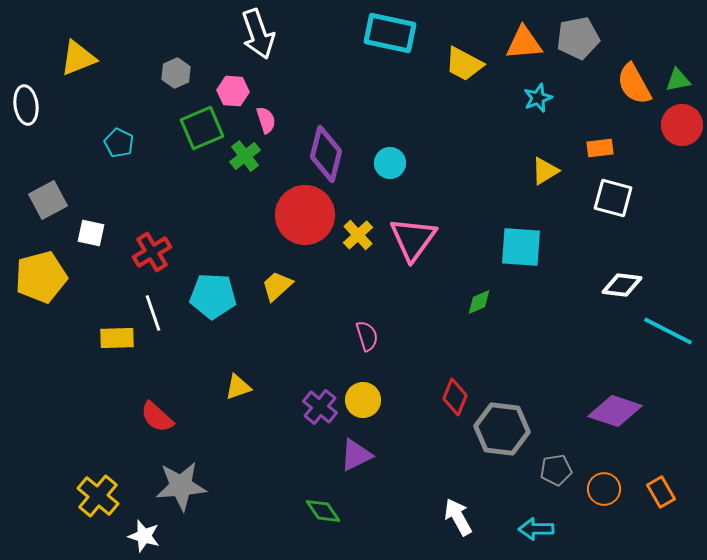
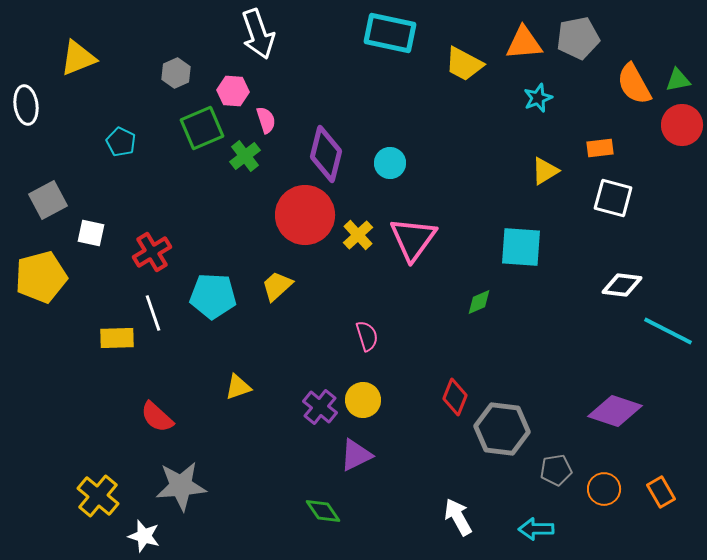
cyan pentagon at (119, 143): moved 2 px right, 1 px up
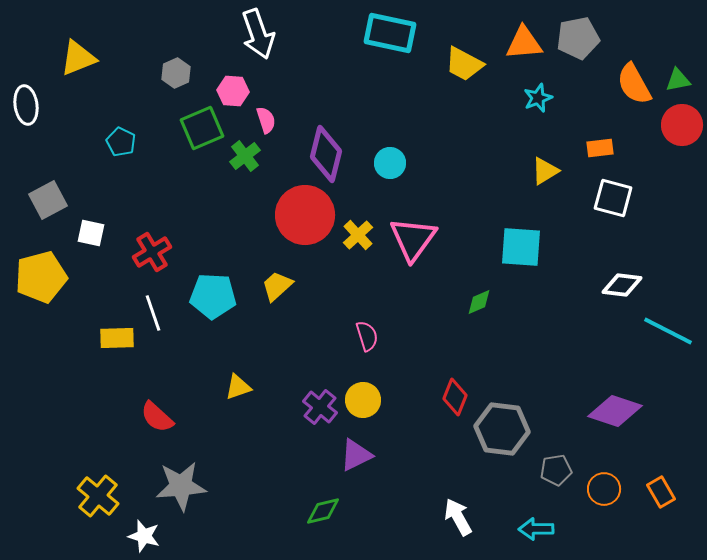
green diamond at (323, 511): rotated 69 degrees counterclockwise
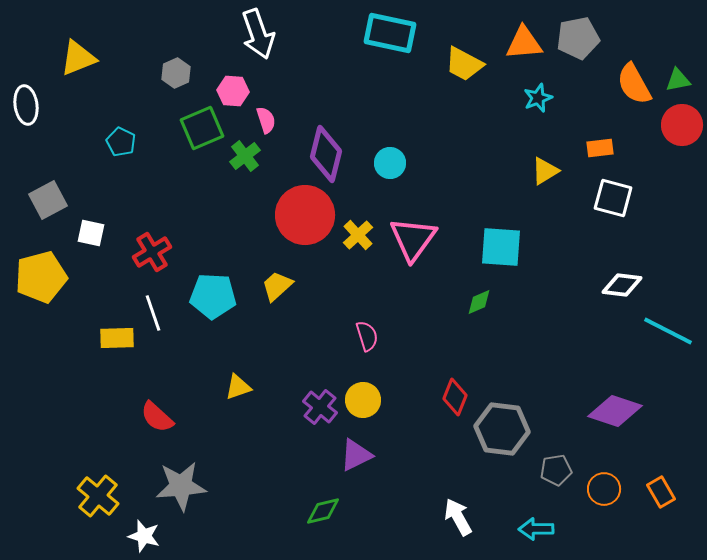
cyan square at (521, 247): moved 20 px left
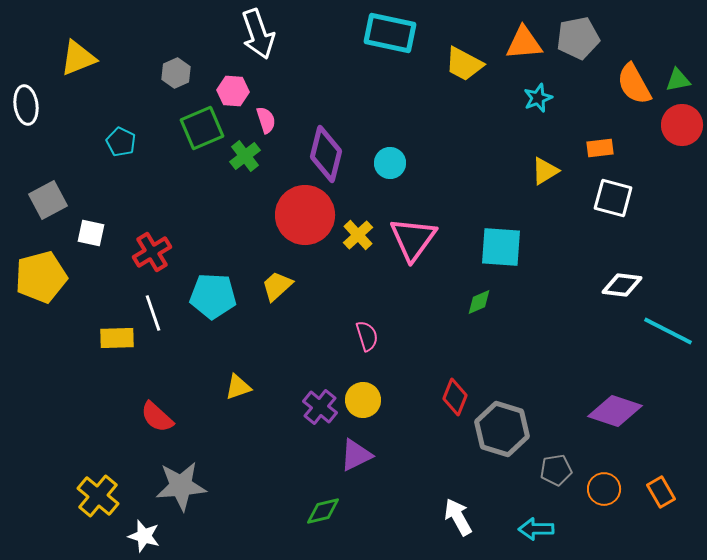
gray hexagon at (502, 429): rotated 10 degrees clockwise
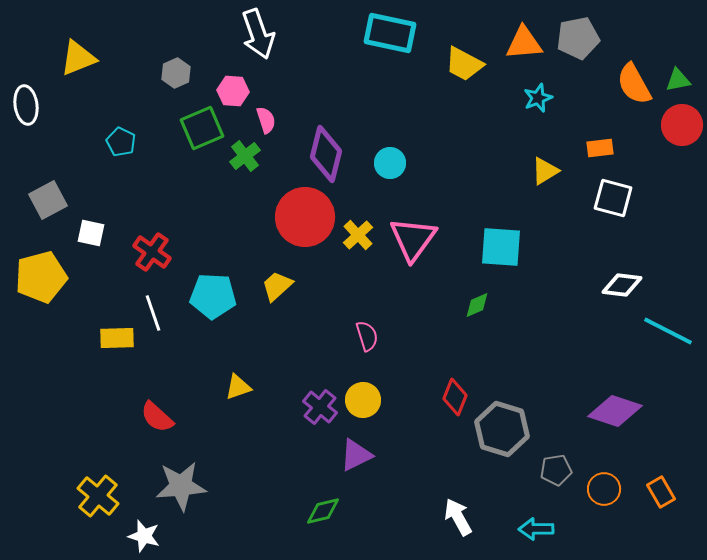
red circle at (305, 215): moved 2 px down
red cross at (152, 252): rotated 24 degrees counterclockwise
green diamond at (479, 302): moved 2 px left, 3 px down
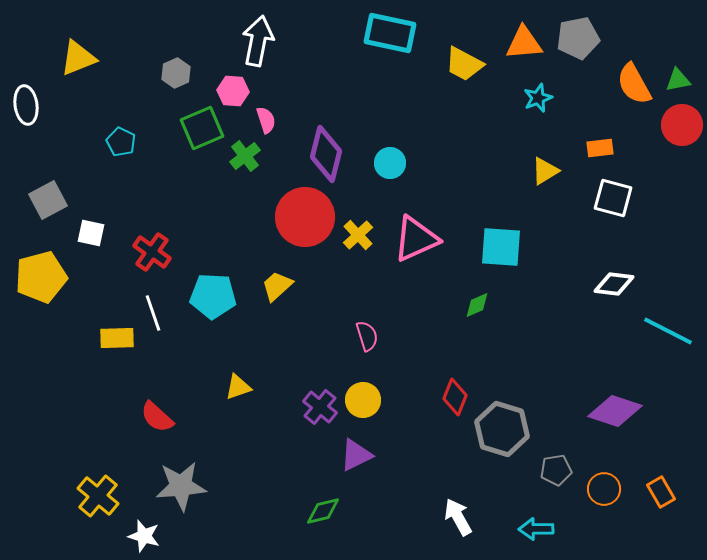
white arrow at (258, 34): moved 7 px down; rotated 150 degrees counterclockwise
pink triangle at (413, 239): moved 3 px right; rotated 30 degrees clockwise
white diamond at (622, 285): moved 8 px left, 1 px up
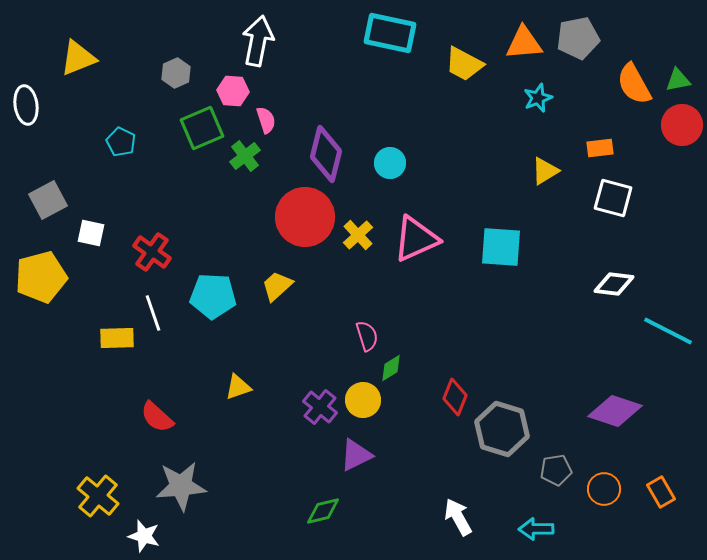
green diamond at (477, 305): moved 86 px left, 63 px down; rotated 8 degrees counterclockwise
